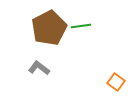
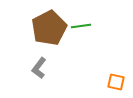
gray L-shape: rotated 90 degrees counterclockwise
orange square: rotated 24 degrees counterclockwise
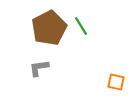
green line: rotated 66 degrees clockwise
gray L-shape: rotated 45 degrees clockwise
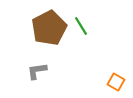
gray L-shape: moved 2 px left, 3 px down
orange square: rotated 18 degrees clockwise
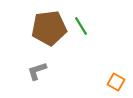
brown pentagon: rotated 20 degrees clockwise
gray L-shape: rotated 10 degrees counterclockwise
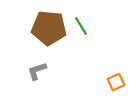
brown pentagon: rotated 12 degrees clockwise
orange square: rotated 36 degrees clockwise
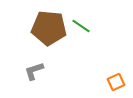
green line: rotated 24 degrees counterclockwise
gray L-shape: moved 3 px left
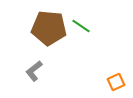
gray L-shape: rotated 20 degrees counterclockwise
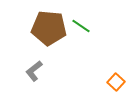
orange square: rotated 24 degrees counterclockwise
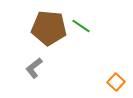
gray L-shape: moved 3 px up
